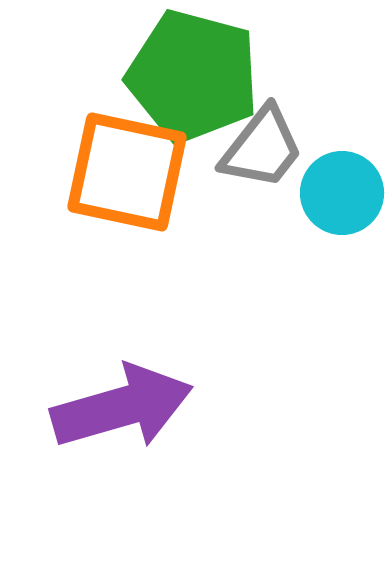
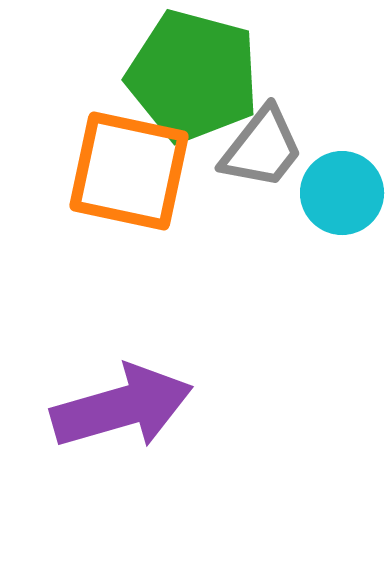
orange square: moved 2 px right, 1 px up
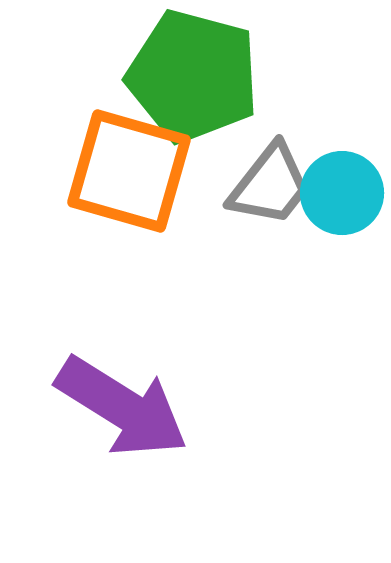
gray trapezoid: moved 8 px right, 37 px down
orange square: rotated 4 degrees clockwise
purple arrow: rotated 48 degrees clockwise
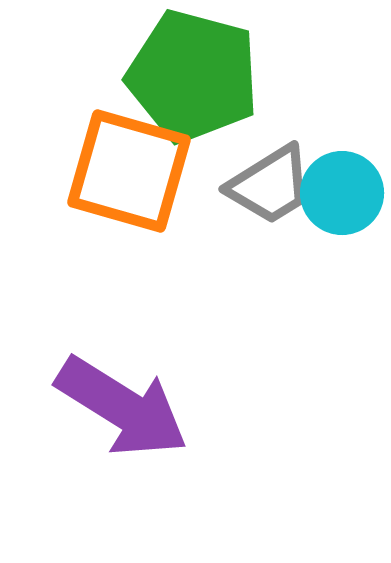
gray trapezoid: rotated 20 degrees clockwise
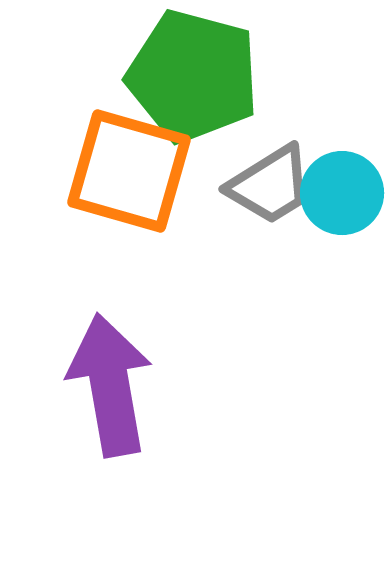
purple arrow: moved 12 px left, 22 px up; rotated 132 degrees counterclockwise
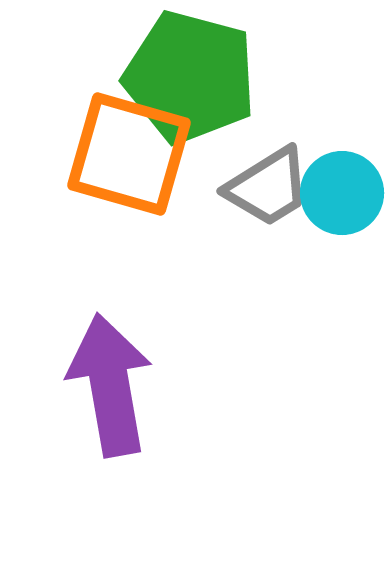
green pentagon: moved 3 px left, 1 px down
orange square: moved 17 px up
gray trapezoid: moved 2 px left, 2 px down
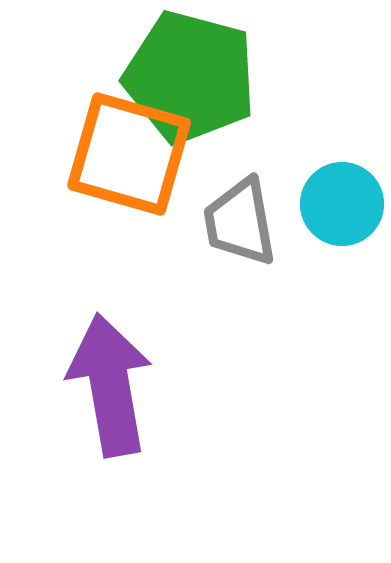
gray trapezoid: moved 28 px left, 35 px down; rotated 112 degrees clockwise
cyan circle: moved 11 px down
